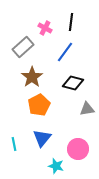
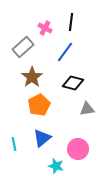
blue triangle: rotated 12 degrees clockwise
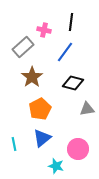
pink cross: moved 1 px left, 2 px down; rotated 16 degrees counterclockwise
orange pentagon: moved 1 px right, 4 px down
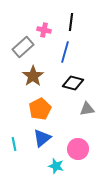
blue line: rotated 20 degrees counterclockwise
brown star: moved 1 px right, 1 px up
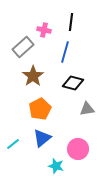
cyan line: moved 1 px left; rotated 64 degrees clockwise
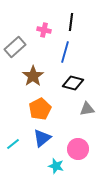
gray rectangle: moved 8 px left
